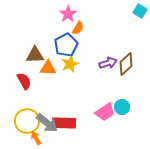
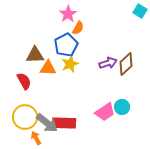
yellow circle: moved 2 px left, 4 px up
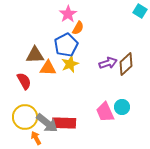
pink trapezoid: rotated 100 degrees clockwise
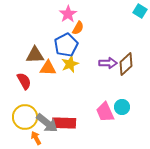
purple arrow: rotated 18 degrees clockwise
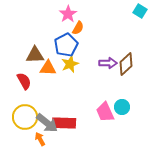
orange arrow: moved 4 px right, 1 px down
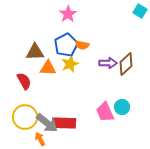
orange semicircle: moved 4 px right, 17 px down; rotated 72 degrees clockwise
brown triangle: moved 3 px up
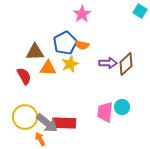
pink star: moved 14 px right
blue pentagon: moved 1 px left, 2 px up
red semicircle: moved 5 px up
pink trapezoid: rotated 30 degrees clockwise
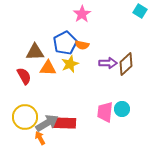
cyan circle: moved 2 px down
gray arrow: rotated 70 degrees counterclockwise
orange arrow: moved 1 px up
